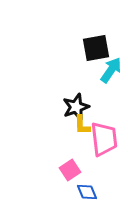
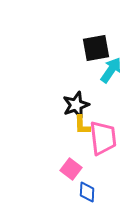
black star: moved 2 px up
pink trapezoid: moved 1 px left, 1 px up
pink square: moved 1 px right, 1 px up; rotated 20 degrees counterclockwise
blue diamond: rotated 25 degrees clockwise
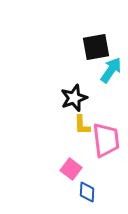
black square: moved 1 px up
black star: moved 2 px left, 7 px up
pink trapezoid: moved 3 px right, 2 px down
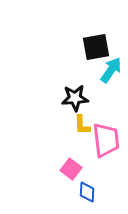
black star: moved 1 px right; rotated 16 degrees clockwise
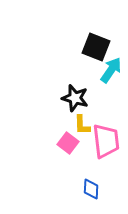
black square: rotated 32 degrees clockwise
black star: rotated 20 degrees clockwise
pink trapezoid: moved 1 px down
pink square: moved 3 px left, 26 px up
blue diamond: moved 4 px right, 3 px up
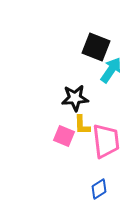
black star: rotated 20 degrees counterclockwise
pink square: moved 4 px left, 7 px up; rotated 15 degrees counterclockwise
blue diamond: moved 8 px right; rotated 55 degrees clockwise
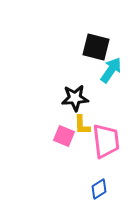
black square: rotated 8 degrees counterclockwise
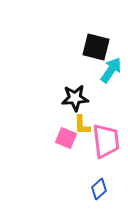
pink square: moved 2 px right, 2 px down
blue diamond: rotated 10 degrees counterclockwise
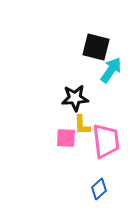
pink square: rotated 20 degrees counterclockwise
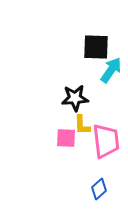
black square: rotated 12 degrees counterclockwise
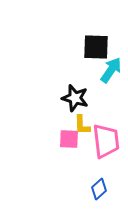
black star: rotated 20 degrees clockwise
pink square: moved 3 px right, 1 px down
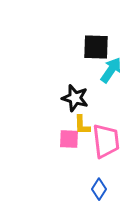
blue diamond: rotated 15 degrees counterclockwise
